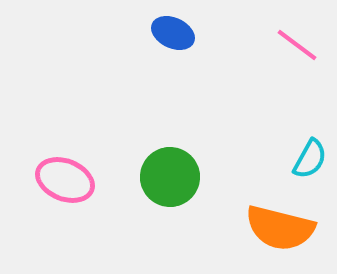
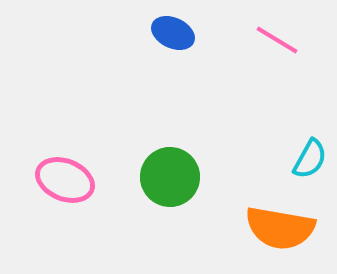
pink line: moved 20 px left, 5 px up; rotated 6 degrees counterclockwise
orange semicircle: rotated 4 degrees counterclockwise
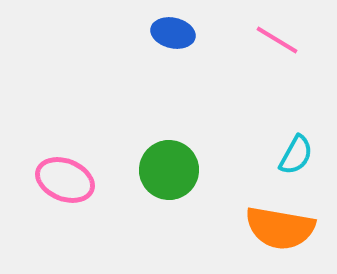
blue ellipse: rotated 12 degrees counterclockwise
cyan semicircle: moved 14 px left, 4 px up
green circle: moved 1 px left, 7 px up
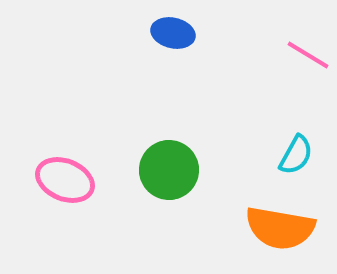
pink line: moved 31 px right, 15 px down
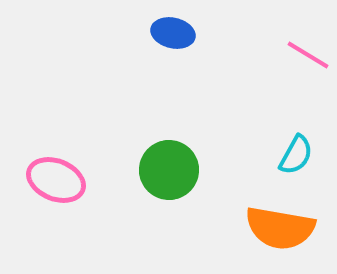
pink ellipse: moved 9 px left
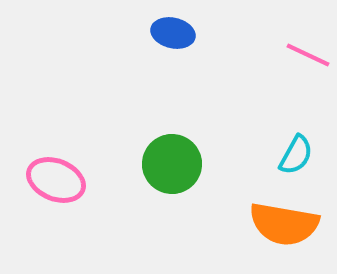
pink line: rotated 6 degrees counterclockwise
green circle: moved 3 px right, 6 px up
orange semicircle: moved 4 px right, 4 px up
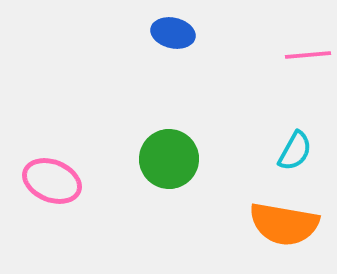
pink line: rotated 30 degrees counterclockwise
cyan semicircle: moved 1 px left, 4 px up
green circle: moved 3 px left, 5 px up
pink ellipse: moved 4 px left, 1 px down
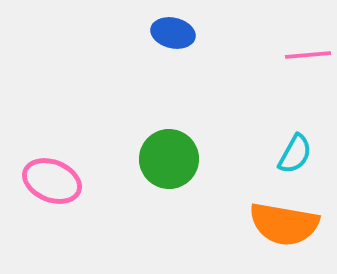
cyan semicircle: moved 3 px down
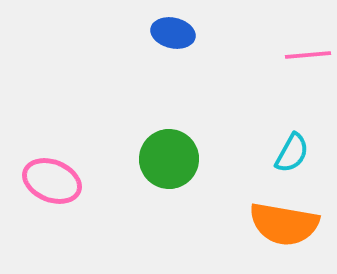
cyan semicircle: moved 3 px left, 1 px up
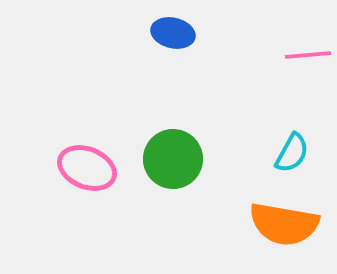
green circle: moved 4 px right
pink ellipse: moved 35 px right, 13 px up
